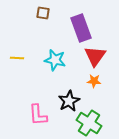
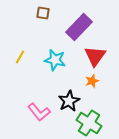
purple rectangle: moved 2 px left, 1 px up; rotated 64 degrees clockwise
yellow line: moved 3 px right, 1 px up; rotated 64 degrees counterclockwise
orange star: moved 2 px left; rotated 24 degrees counterclockwise
pink L-shape: moved 1 px right, 3 px up; rotated 35 degrees counterclockwise
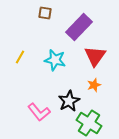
brown square: moved 2 px right
orange star: moved 2 px right, 4 px down
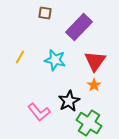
red triangle: moved 5 px down
orange star: rotated 16 degrees counterclockwise
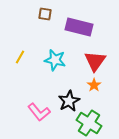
brown square: moved 1 px down
purple rectangle: rotated 60 degrees clockwise
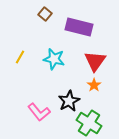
brown square: rotated 32 degrees clockwise
cyan star: moved 1 px left, 1 px up
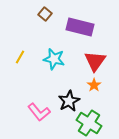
purple rectangle: moved 1 px right
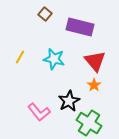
red triangle: rotated 15 degrees counterclockwise
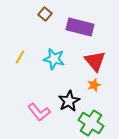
orange star: rotated 16 degrees clockwise
green cross: moved 2 px right
